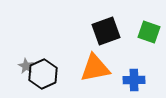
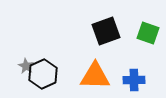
green square: moved 1 px left, 1 px down
orange triangle: moved 8 px down; rotated 12 degrees clockwise
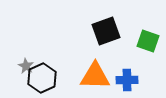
green square: moved 8 px down
black hexagon: moved 1 px left, 4 px down
blue cross: moved 7 px left
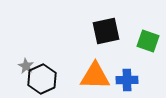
black square: rotated 8 degrees clockwise
black hexagon: moved 1 px down
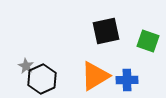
orange triangle: rotated 32 degrees counterclockwise
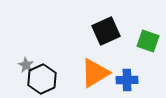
black square: rotated 12 degrees counterclockwise
gray star: moved 1 px up
orange triangle: moved 3 px up
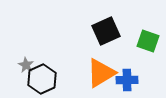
orange triangle: moved 6 px right
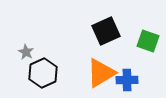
gray star: moved 13 px up
black hexagon: moved 1 px right, 6 px up
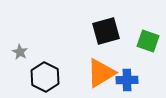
black square: rotated 8 degrees clockwise
gray star: moved 6 px left
black hexagon: moved 2 px right, 4 px down; rotated 8 degrees counterclockwise
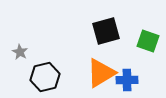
black hexagon: rotated 20 degrees clockwise
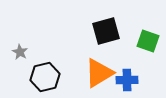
orange triangle: moved 2 px left
